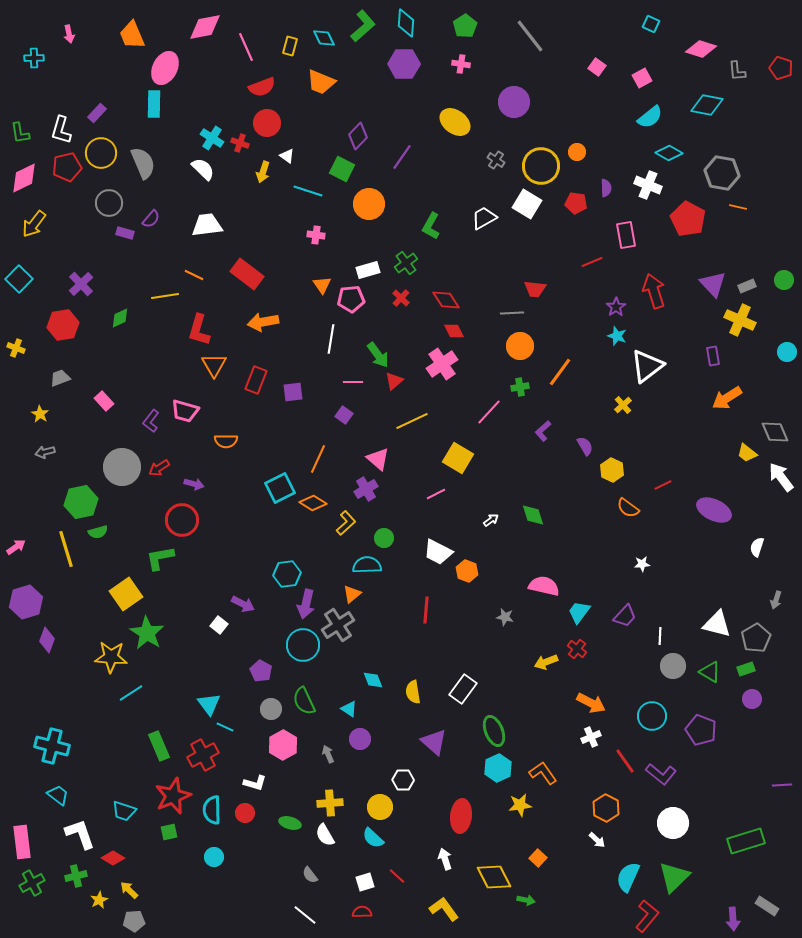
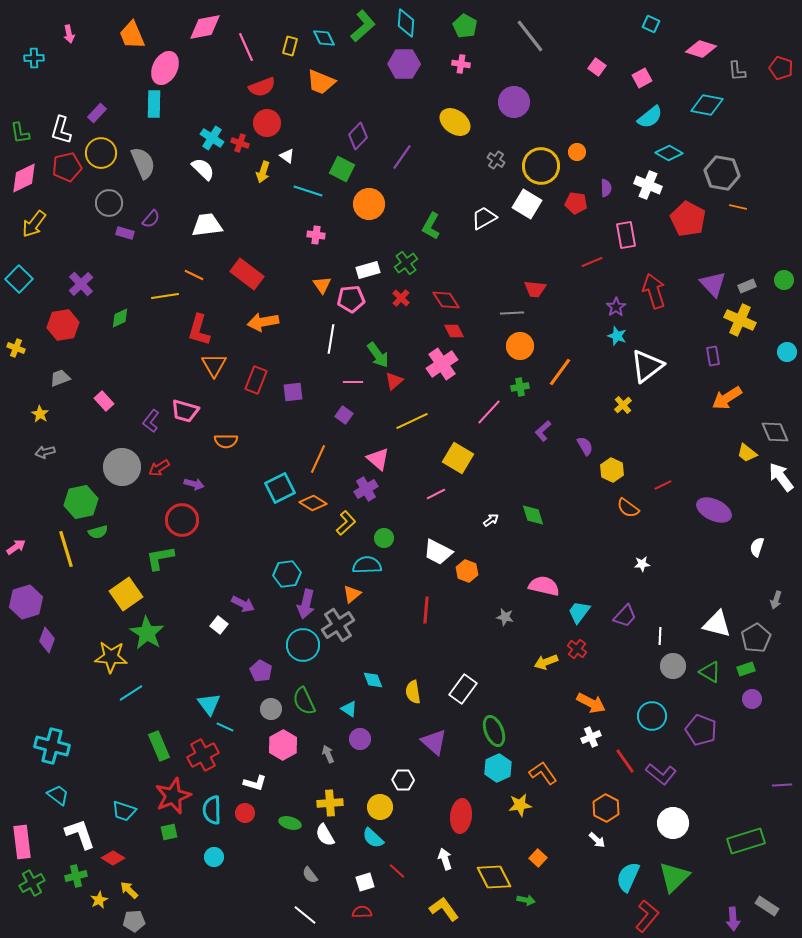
green pentagon at (465, 26): rotated 10 degrees counterclockwise
red line at (397, 876): moved 5 px up
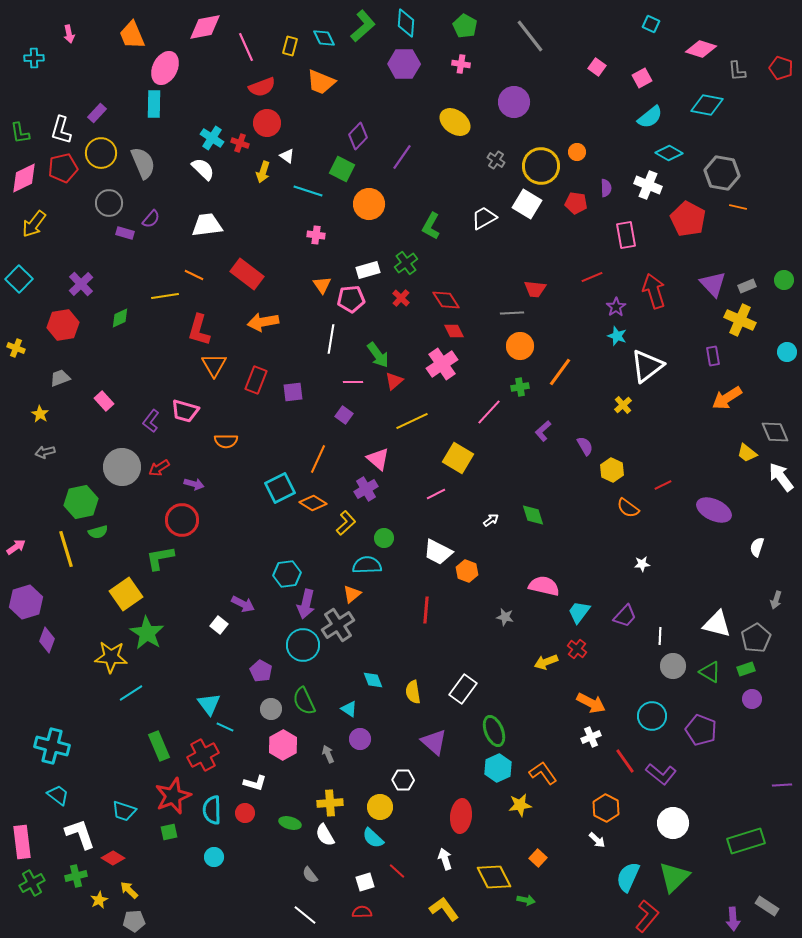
red pentagon at (67, 167): moved 4 px left, 1 px down
red line at (592, 262): moved 15 px down
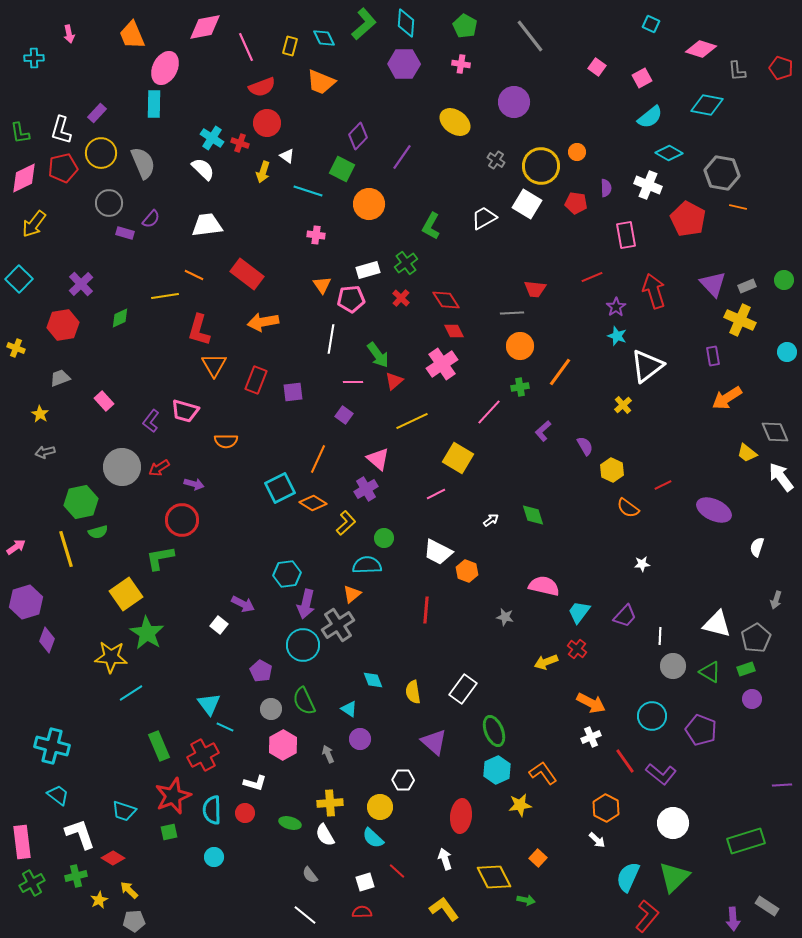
green L-shape at (363, 26): moved 1 px right, 2 px up
cyan hexagon at (498, 768): moved 1 px left, 2 px down
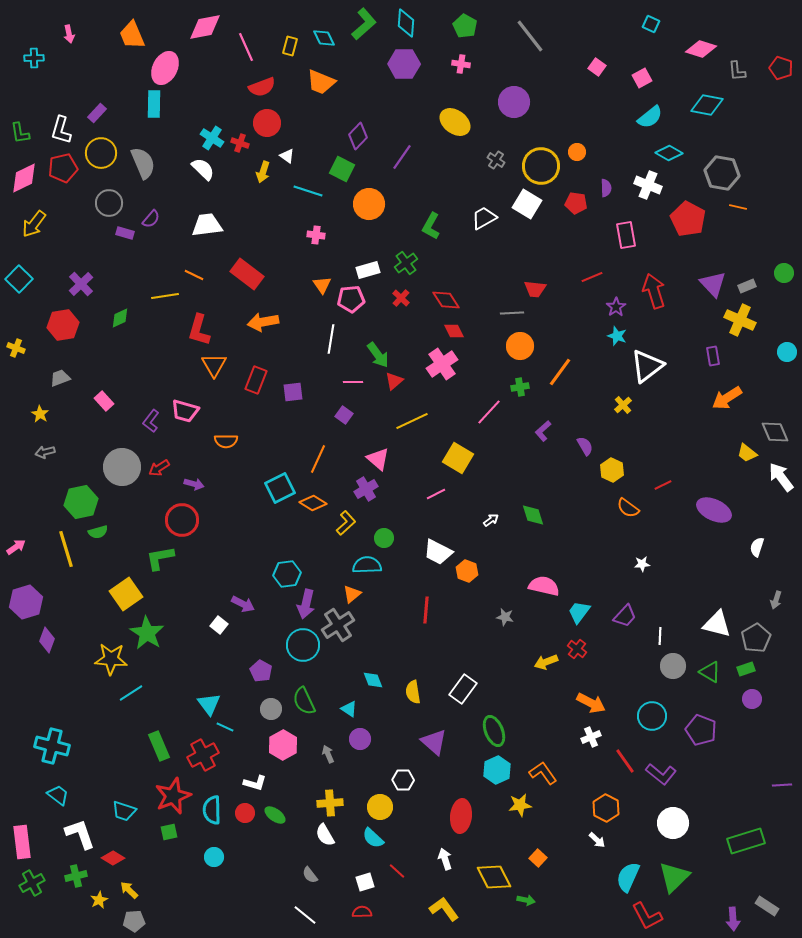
green circle at (784, 280): moved 7 px up
yellow star at (111, 657): moved 2 px down
green ellipse at (290, 823): moved 15 px left, 8 px up; rotated 20 degrees clockwise
red L-shape at (647, 916): rotated 112 degrees clockwise
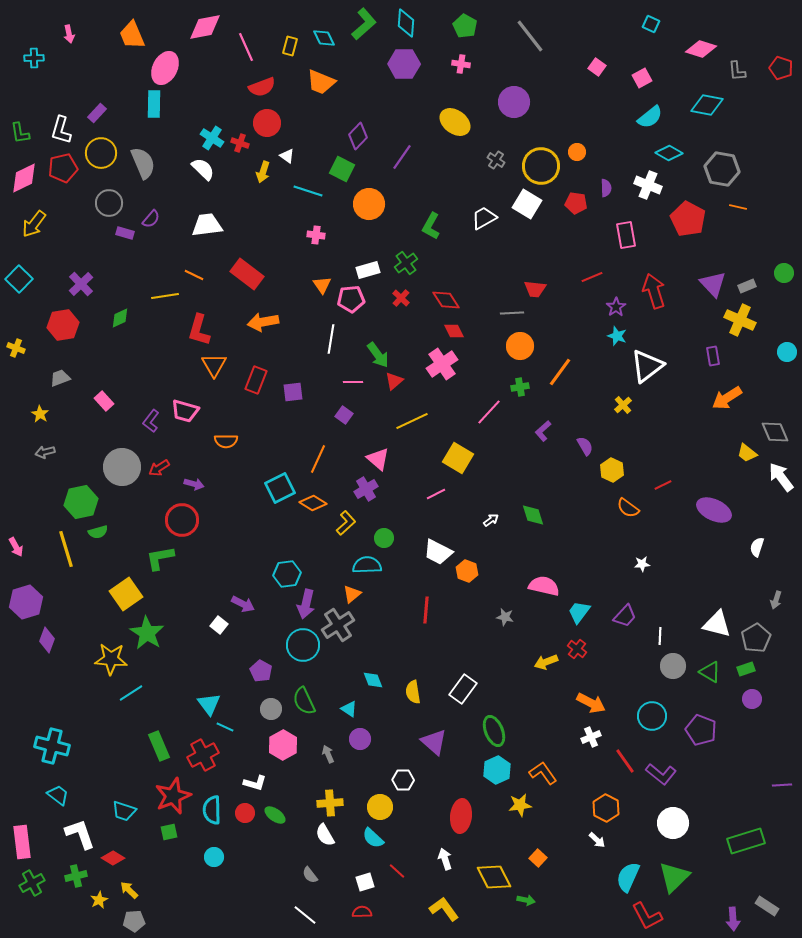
gray hexagon at (722, 173): moved 4 px up
pink arrow at (16, 547): rotated 96 degrees clockwise
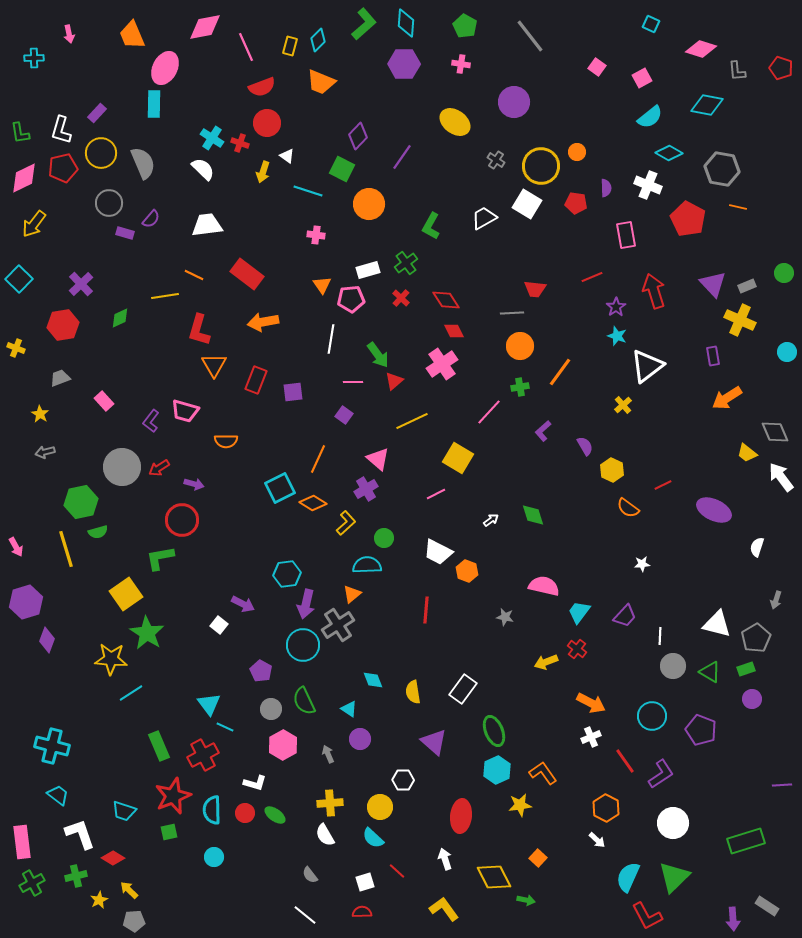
cyan diamond at (324, 38): moved 6 px left, 2 px down; rotated 70 degrees clockwise
purple L-shape at (661, 774): rotated 72 degrees counterclockwise
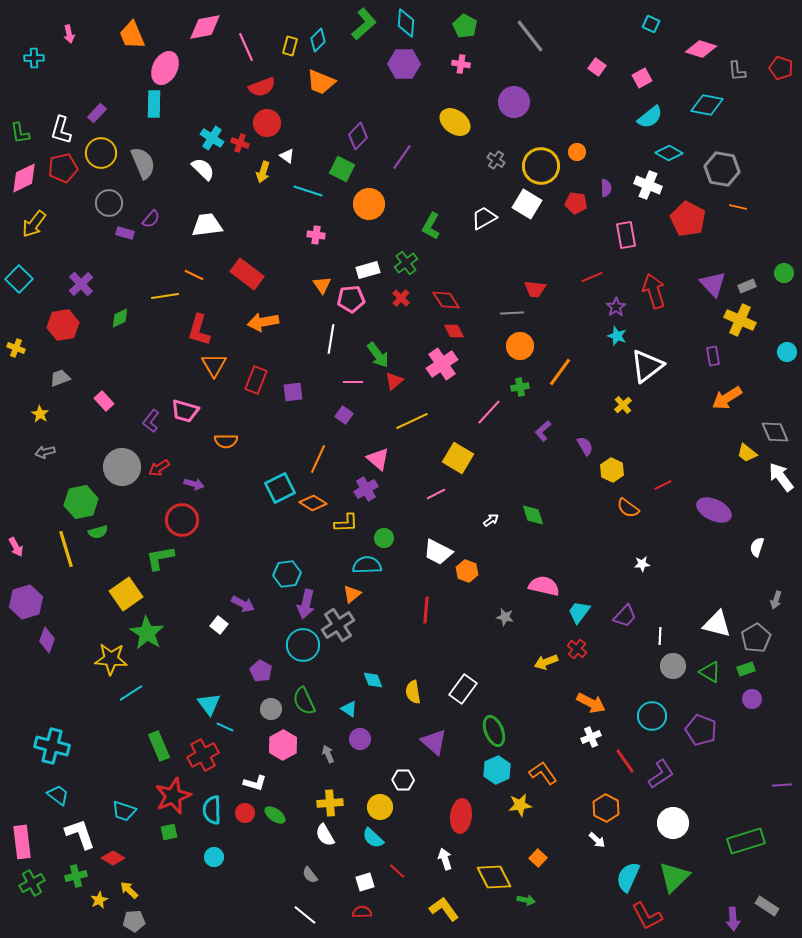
yellow L-shape at (346, 523): rotated 40 degrees clockwise
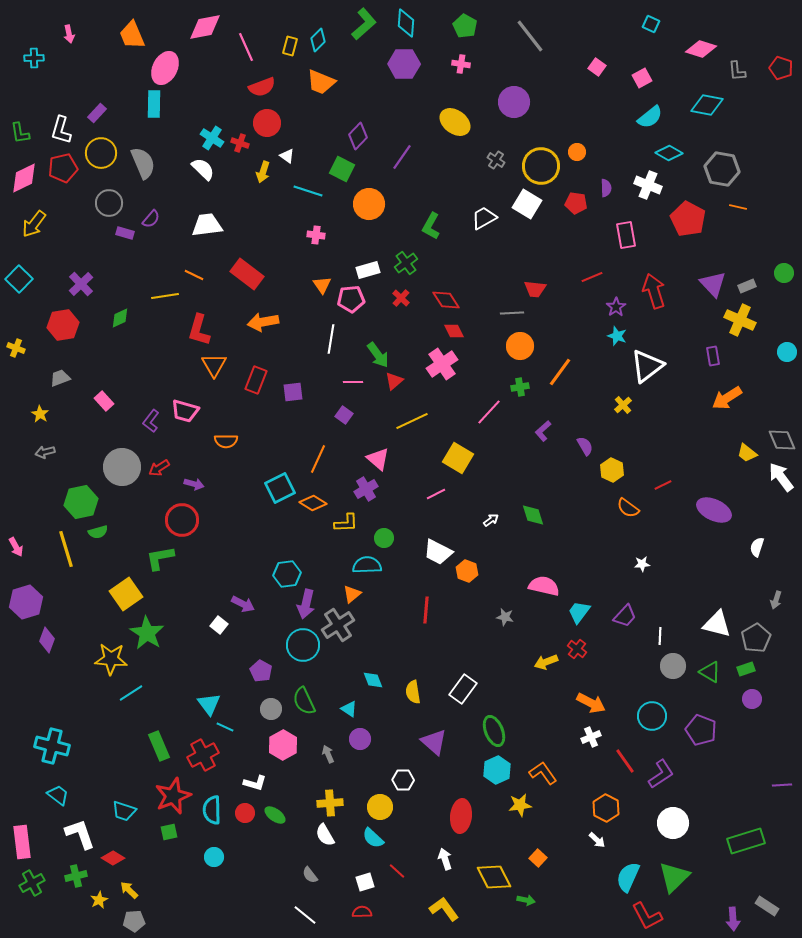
gray diamond at (775, 432): moved 7 px right, 8 px down
